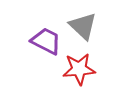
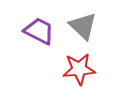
purple trapezoid: moved 7 px left, 10 px up
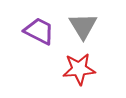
gray triangle: rotated 16 degrees clockwise
